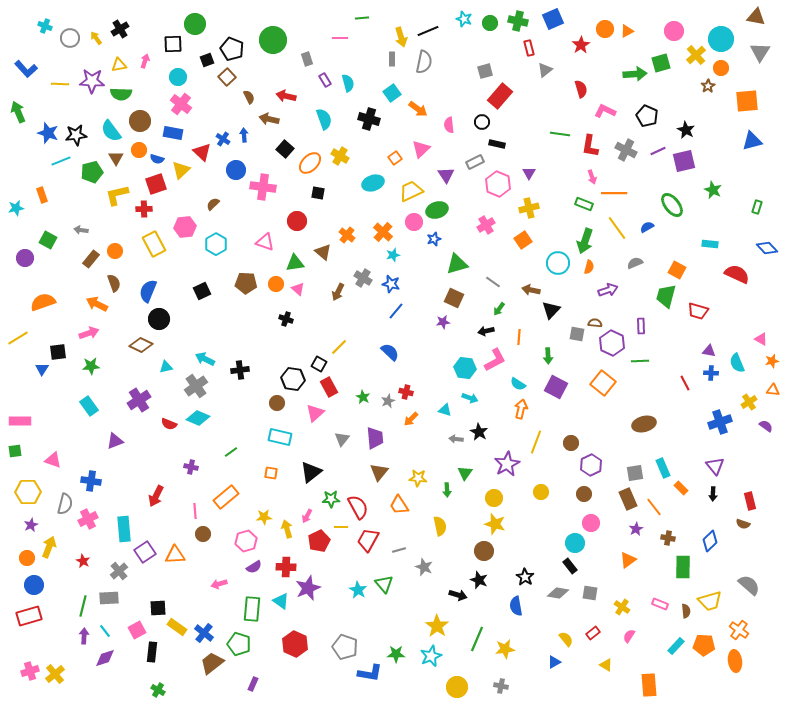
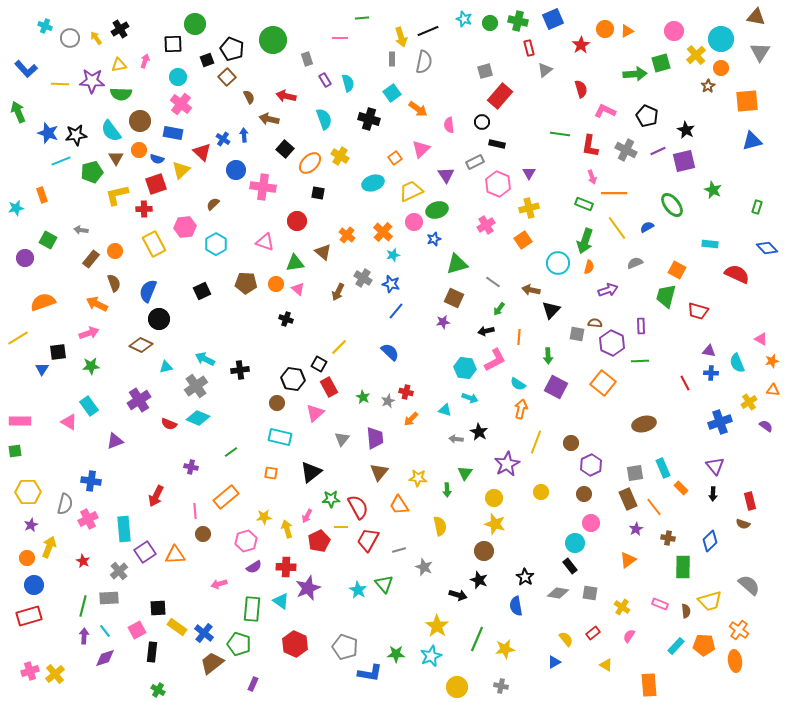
pink triangle at (53, 460): moved 16 px right, 38 px up; rotated 12 degrees clockwise
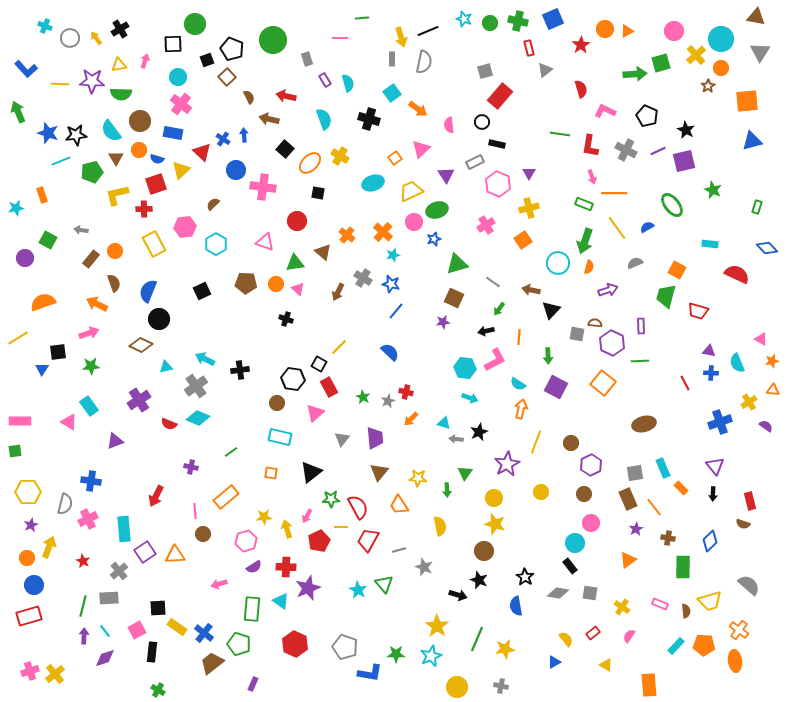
cyan triangle at (445, 410): moved 1 px left, 13 px down
black star at (479, 432): rotated 18 degrees clockwise
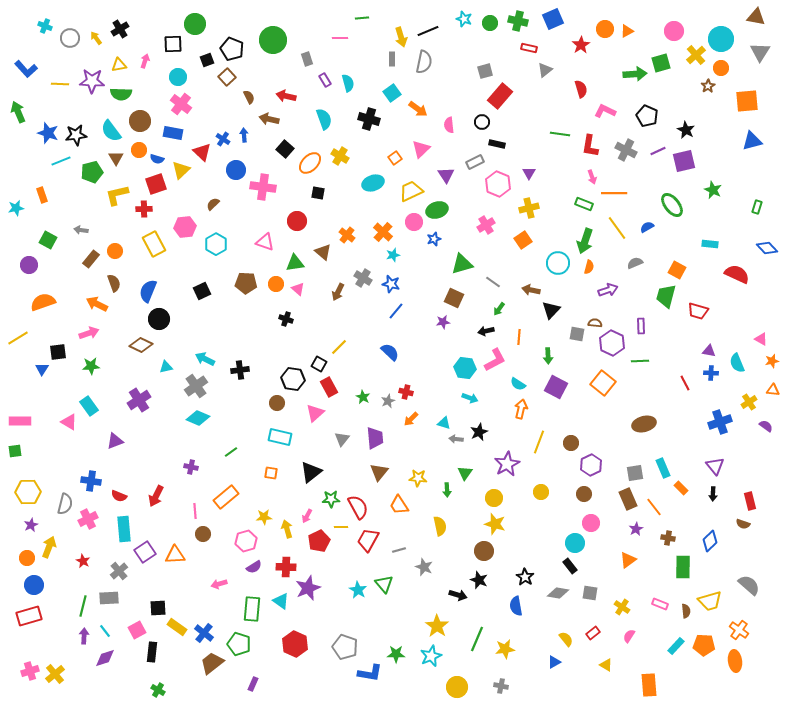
red rectangle at (529, 48): rotated 63 degrees counterclockwise
purple circle at (25, 258): moved 4 px right, 7 px down
green triangle at (457, 264): moved 5 px right
red semicircle at (169, 424): moved 50 px left, 72 px down
yellow line at (536, 442): moved 3 px right
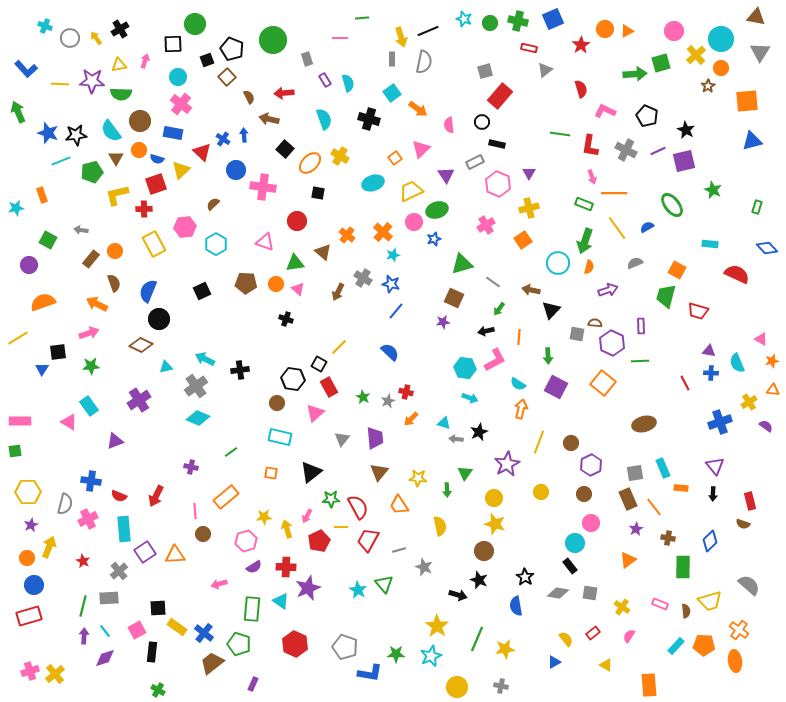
red arrow at (286, 96): moved 2 px left, 3 px up; rotated 18 degrees counterclockwise
orange rectangle at (681, 488): rotated 40 degrees counterclockwise
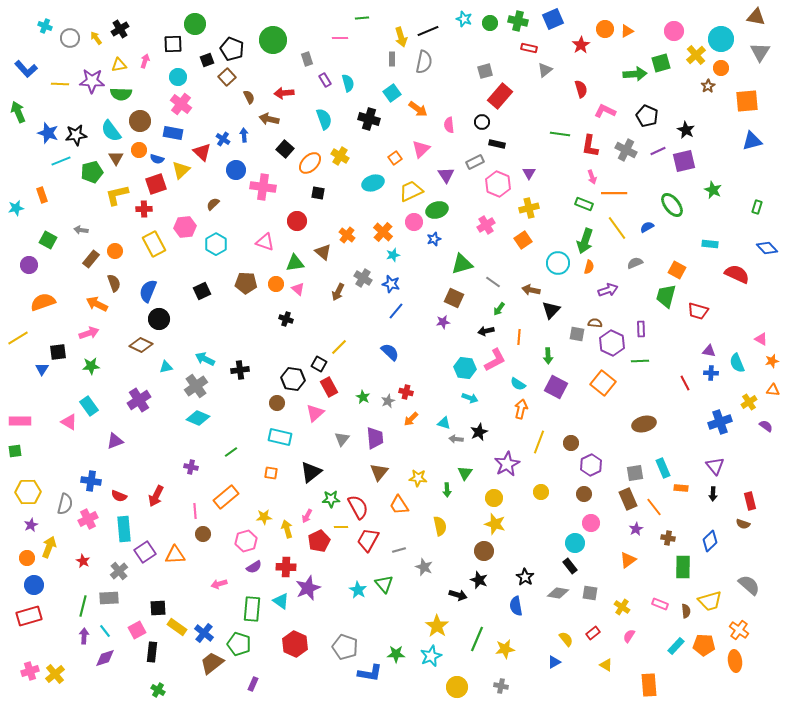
purple rectangle at (641, 326): moved 3 px down
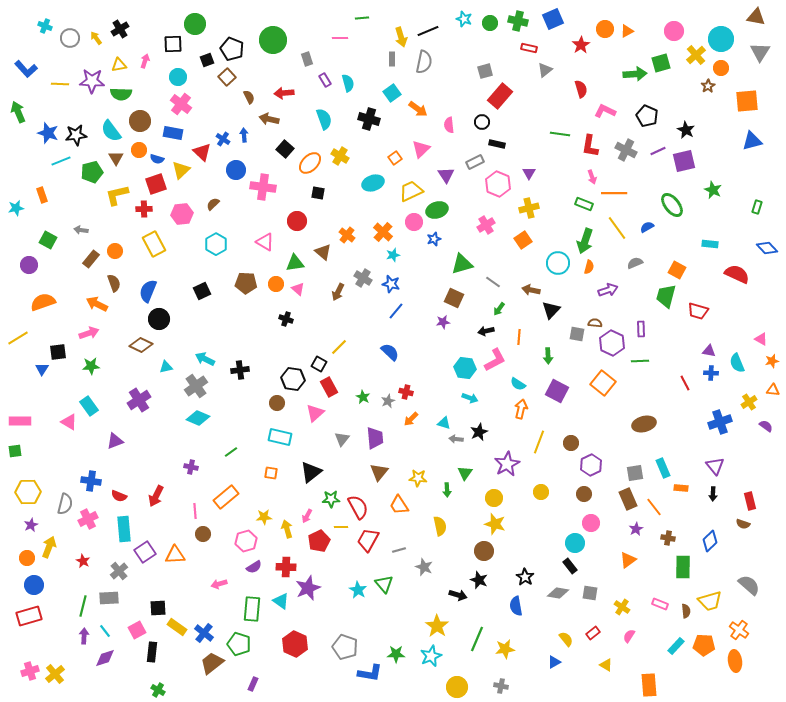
pink hexagon at (185, 227): moved 3 px left, 13 px up
pink triangle at (265, 242): rotated 12 degrees clockwise
purple square at (556, 387): moved 1 px right, 4 px down
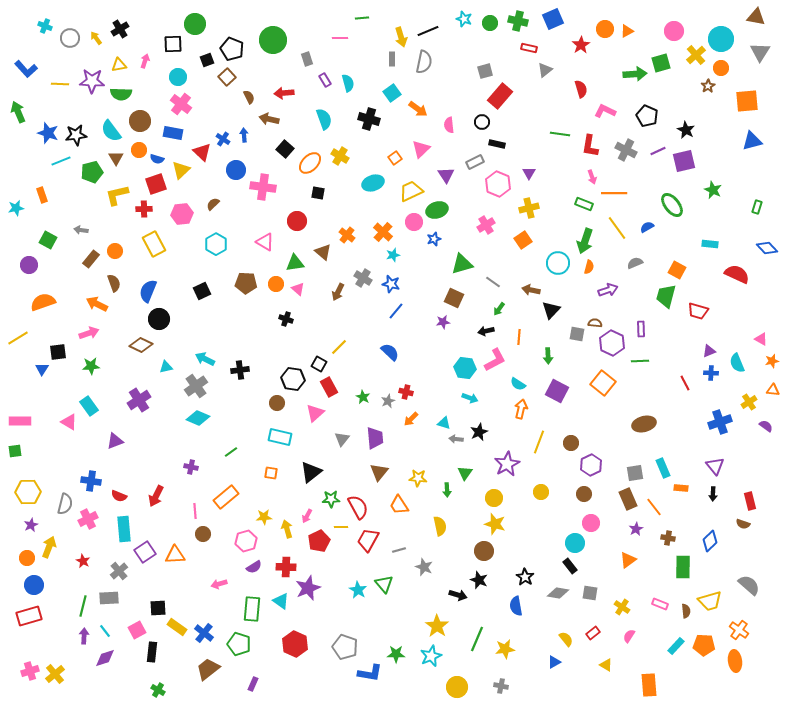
purple triangle at (709, 351): rotated 32 degrees counterclockwise
brown trapezoid at (212, 663): moved 4 px left, 6 px down
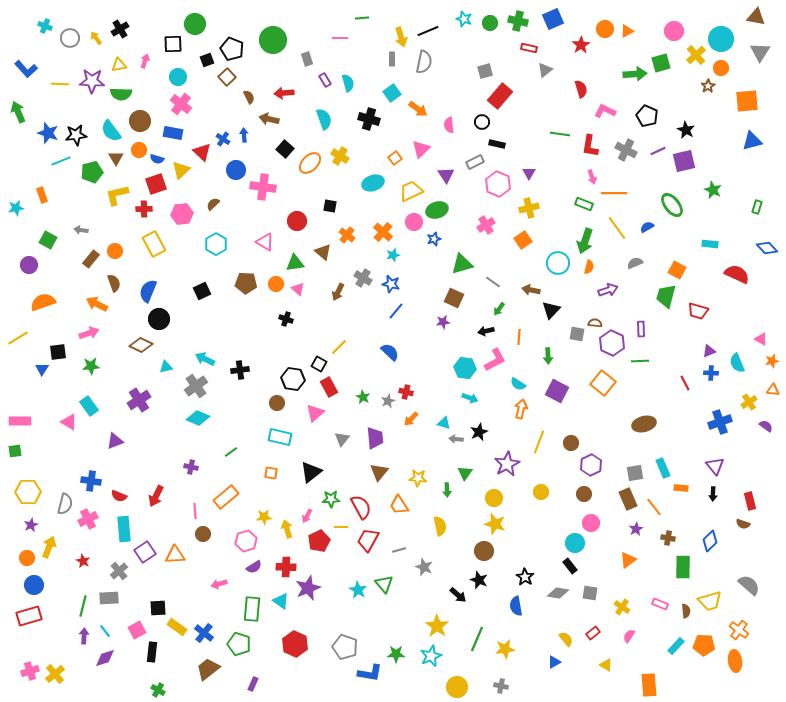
black square at (318, 193): moved 12 px right, 13 px down
red semicircle at (358, 507): moved 3 px right
black arrow at (458, 595): rotated 24 degrees clockwise
